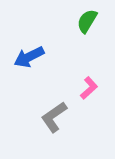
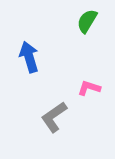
blue arrow: rotated 100 degrees clockwise
pink L-shape: rotated 120 degrees counterclockwise
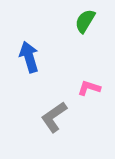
green semicircle: moved 2 px left
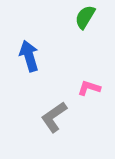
green semicircle: moved 4 px up
blue arrow: moved 1 px up
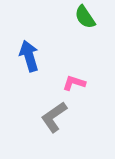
green semicircle: rotated 65 degrees counterclockwise
pink L-shape: moved 15 px left, 5 px up
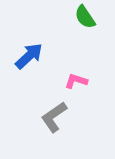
blue arrow: rotated 64 degrees clockwise
pink L-shape: moved 2 px right, 2 px up
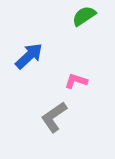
green semicircle: moved 1 px left, 1 px up; rotated 90 degrees clockwise
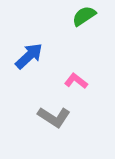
pink L-shape: rotated 20 degrees clockwise
gray L-shape: rotated 112 degrees counterclockwise
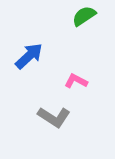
pink L-shape: rotated 10 degrees counterclockwise
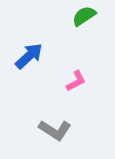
pink L-shape: rotated 125 degrees clockwise
gray L-shape: moved 1 px right, 13 px down
